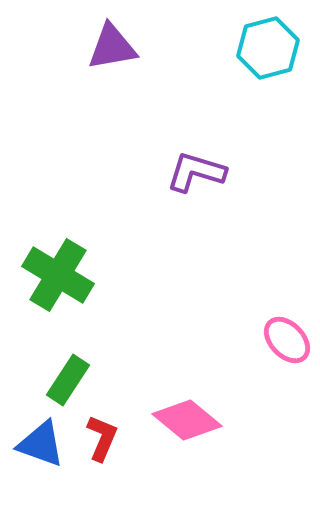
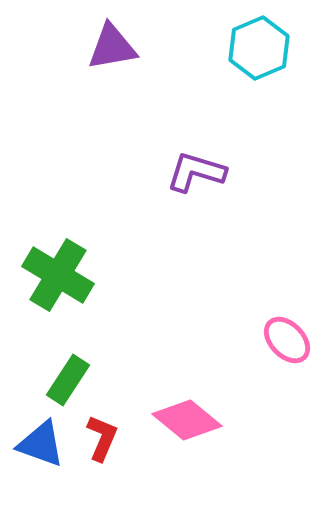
cyan hexagon: moved 9 px left; rotated 8 degrees counterclockwise
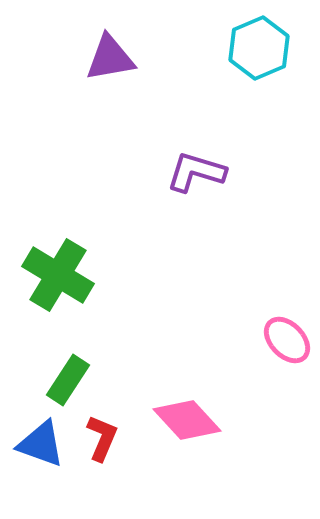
purple triangle: moved 2 px left, 11 px down
pink diamond: rotated 8 degrees clockwise
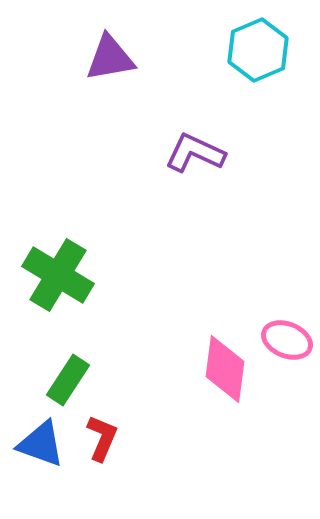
cyan hexagon: moved 1 px left, 2 px down
purple L-shape: moved 1 px left, 19 px up; rotated 8 degrees clockwise
pink ellipse: rotated 24 degrees counterclockwise
pink diamond: moved 38 px right, 51 px up; rotated 50 degrees clockwise
